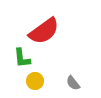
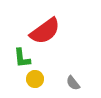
red semicircle: moved 1 px right
yellow circle: moved 2 px up
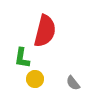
red semicircle: rotated 40 degrees counterclockwise
green L-shape: rotated 15 degrees clockwise
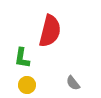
red semicircle: moved 5 px right
yellow circle: moved 8 px left, 6 px down
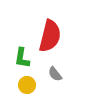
red semicircle: moved 5 px down
gray semicircle: moved 18 px left, 9 px up
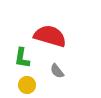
red semicircle: rotated 88 degrees counterclockwise
gray semicircle: moved 2 px right, 3 px up
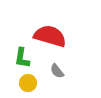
yellow circle: moved 1 px right, 2 px up
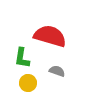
gray semicircle: rotated 147 degrees clockwise
